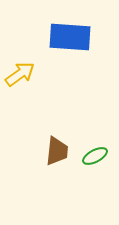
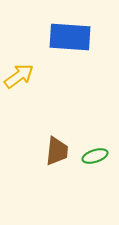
yellow arrow: moved 1 px left, 2 px down
green ellipse: rotated 10 degrees clockwise
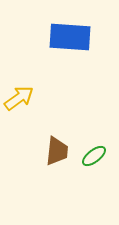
yellow arrow: moved 22 px down
green ellipse: moved 1 px left; rotated 20 degrees counterclockwise
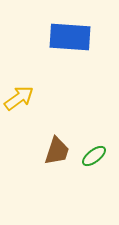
brown trapezoid: rotated 12 degrees clockwise
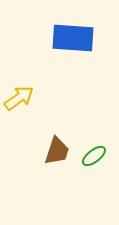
blue rectangle: moved 3 px right, 1 px down
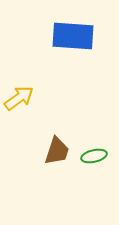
blue rectangle: moved 2 px up
green ellipse: rotated 25 degrees clockwise
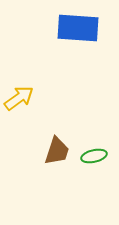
blue rectangle: moved 5 px right, 8 px up
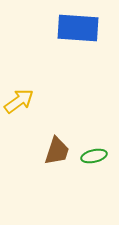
yellow arrow: moved 3 px down
